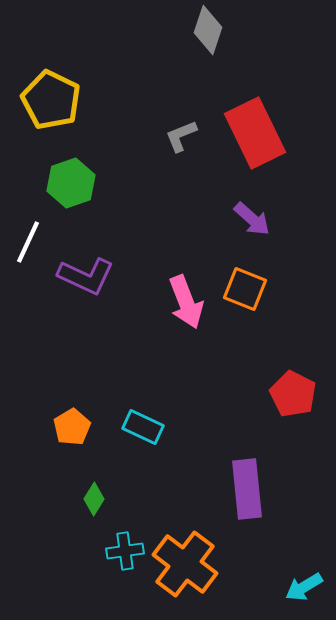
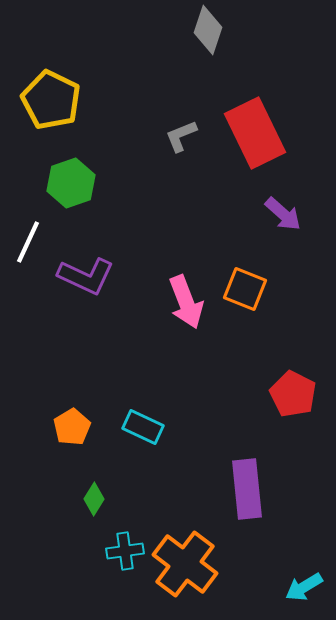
purple arrow: moved 31 px right, 5 px up
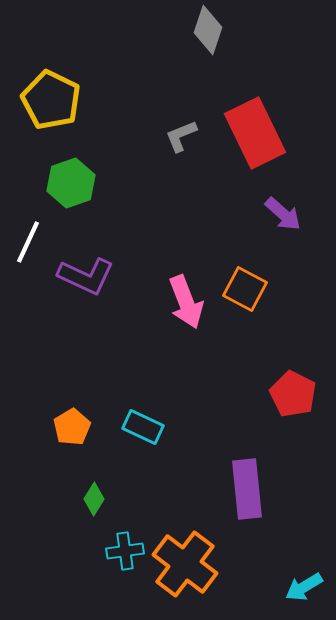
orange square: rotated 6 degrees clockwise
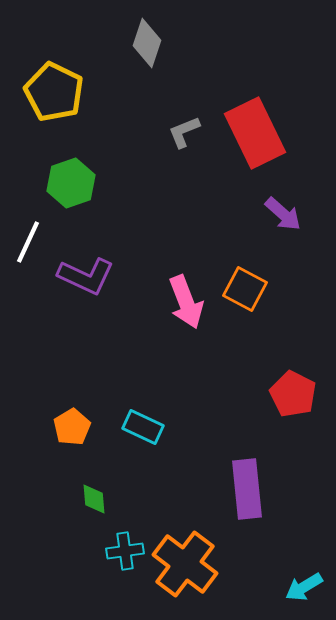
gray diamond: moved 61 px left, 13 px down
yellow pentagon: moved 3 px right, 8 px up
gray L-shape: moved 3 px right, 4 px up
green diamond: rotated 36 degrees counterclockwise
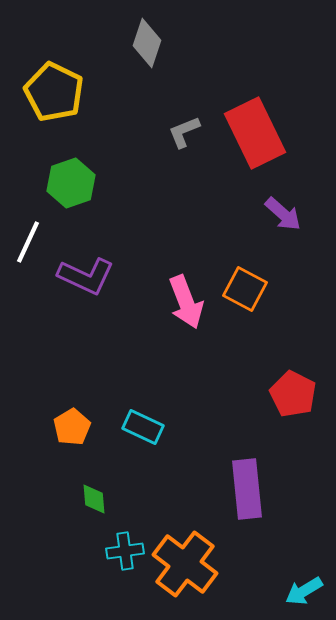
cyan arrow: moved 4 px down
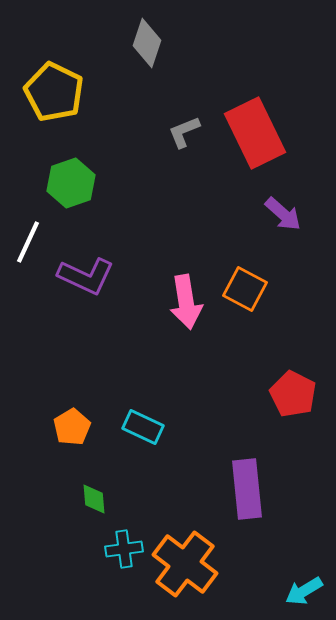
pink arrow: rotated 12 degrees clockwise
cyan cross: moved 1 px left, 2 px up
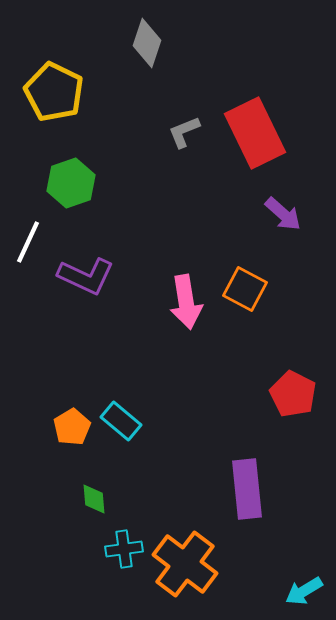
cyan rectangle: moved 22 px left, 6 px up; rotated 15 degrees clockwise
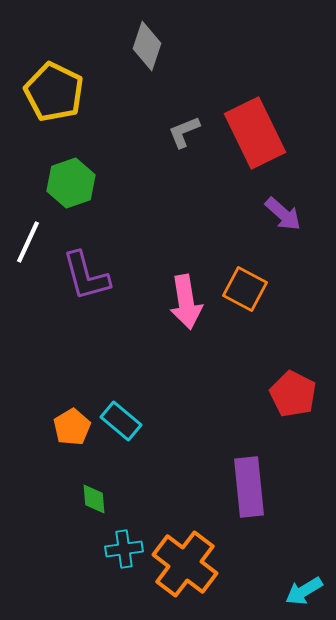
gray diamond: moved 3 px down
purple L-shape: rotated 50 degrees clockwise
purple rectangle: moved 2 px right, 2 px up
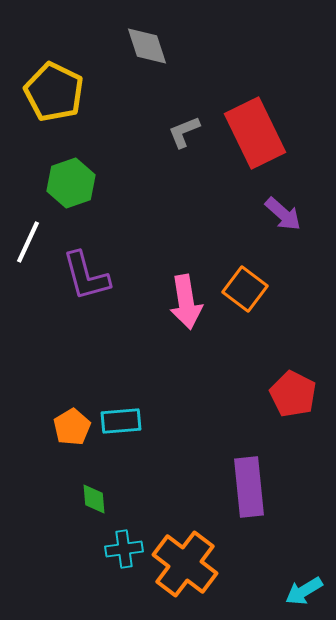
gray diamond: rotated 36 degrees counterclockwise
orange square: rotated 9 degrees clockwise
cyan rectangle: rotated 45 degrees counterclockwise
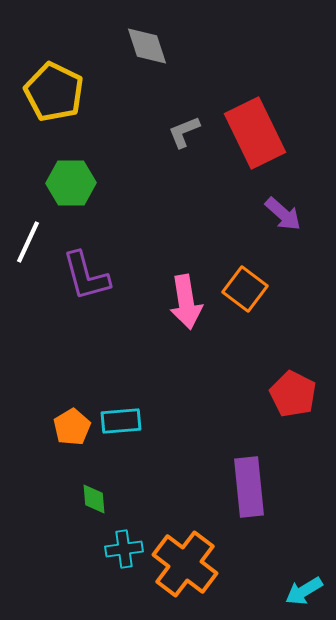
green hexagon: rotated 18 degrees clockwise
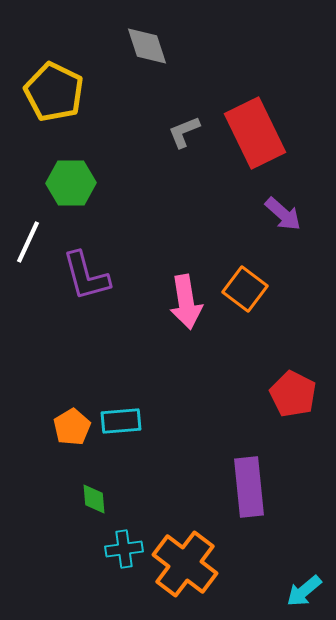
cyan arrow: rotated 9 degrees counterclockwise
